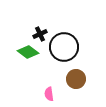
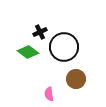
black cross: moved 2 px up
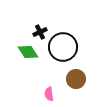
black circle: moved 1 px left
green diamond: rotated 20 degrees clockwise
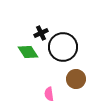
black cross: moved 1 px right, 1 px down
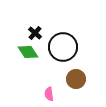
black cross: moved 6 px left; rotated 24 degrees counterclockwise
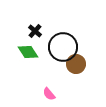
black cross: moved 2 px up
brown circle: moved 15 px up
pink semicircle: rotated 32 degrees counterclockwise
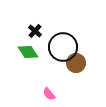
brown circle: moved 1 px up
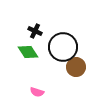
black cross: rotated 16 degrees counterclockwise
brown circle: moved 4 px down
pink semicircle: moved 12 px left, 2 px up; rotated 32 degrees counterclockwise
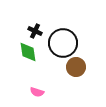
black circle: moved 4 px up
green diamond: rotated 25 degrees clockwise
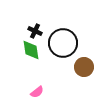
green diamond: moved 3 px right, 2 px up
brown circle: moved 8 px right
pink semicircle: rotated 56 degrees counterclockwise
